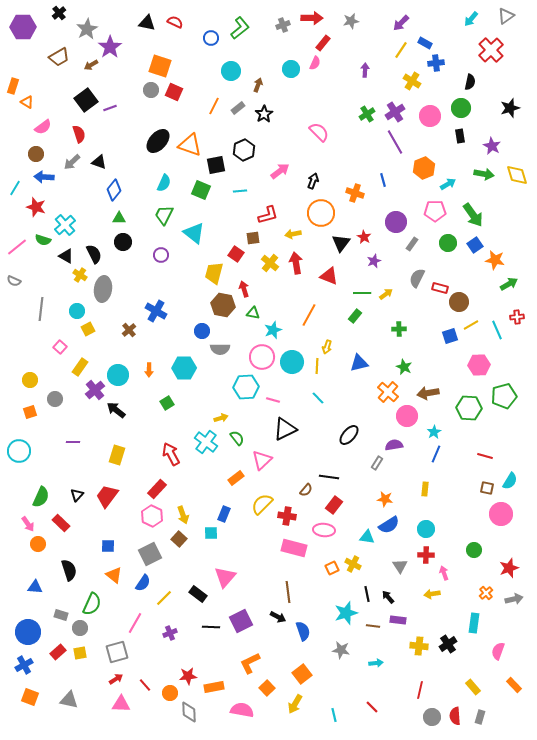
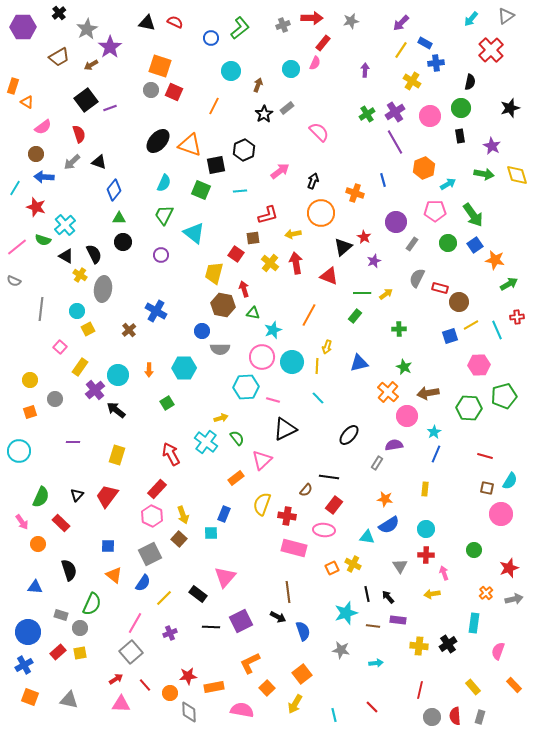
gray rectangle at (238, 108): moved 49 px right
black triangle at (341, 243): moved 2 px right, 4 px down; rotated 12 degrees clockwise
yellow semicircle at (262, 504): rotated 25 degrees counterclockwise
pink arrow at (28, 524): moved 6 px left, 2 px up
gray square at (117, 652): moved 14 px right; rotated 25 degrees counterclockwise
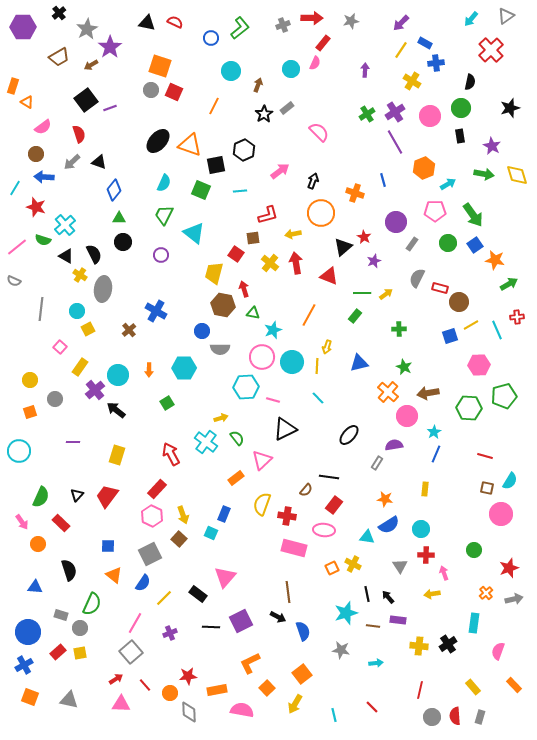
cyan circle at (426, 529): moved 5 px left
cyan square at (211, 533): rotated 24 degrees clockwise
orange rectangle at (214, 687): moved 3 px right, 3 px down
